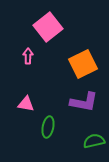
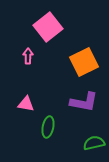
orange square: moved 1 px right, 2 px up
green semicircle: moved 2 px down
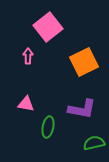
purple L-shape: moved 2 px left, 7 px down
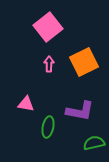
pink arrow: moved 21 px right, 8 px down
purple L-shape: moved 2 px left, 2 px down
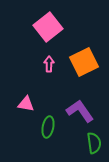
purple L-shape: rotated 136 degrees counterclockwise
green semicircle: rotated 95 degrees clockwise
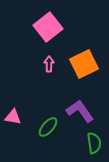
orange square: moved 2 px down
pink triangle: moved 13 px left, 13 px down
green ellipse: rotated 30 degrees clockwise
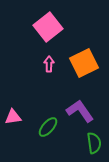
orange square: moved 1 px up
pink triangle: rotated 18 degrees counterclockwise
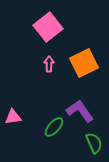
green ellipse: moved 6 px right
green semicircle: rotated 15 degrees counterclockwise
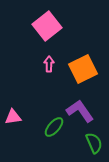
pink square: moved 1 px left, 1 px up
orange square: moved 1 px left, 6 px down
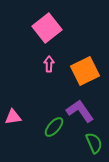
pink square: moved 2 px down
orange square: moved 2 px right, 2 px down
